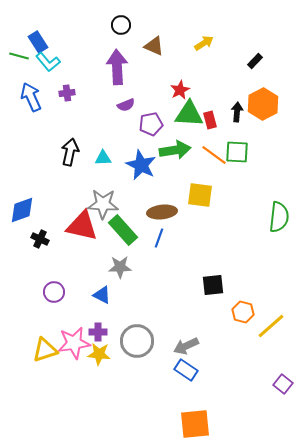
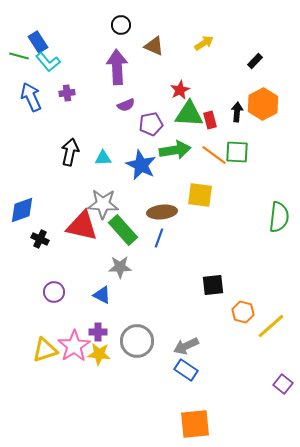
pink star at (74, 343): moved 3 px down; rotated 24 degrees counterclockwise
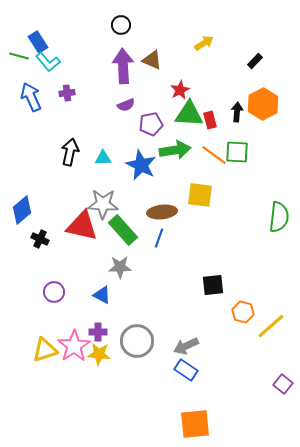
brown triangle at (154, 46): moved 2 px left, 14 px down
purple arrow at (117, 67): moved 6 px right, 1 px up
blue diamond at (22, 210): rotated 20 degrees counterclockwise
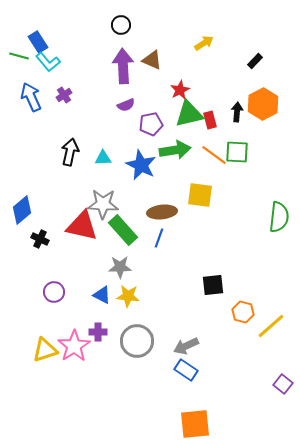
purple cross at (67, 93): moved 3 px left, 2 px down; rotated 28 degrees counterclockwise
green triangle at (189, 114): rotated 16 degrees counterclockwise
yellow star at (99, 354): moved 29 px right, 58 px up
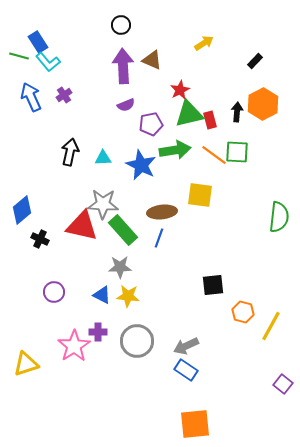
yellow line at (271, 326): rotated 20 degrees counterclockwise
yellow triangle at (45, 350): moved 19 px left, 14 px down
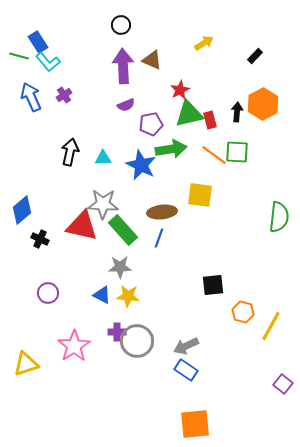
black rectangle at (255, 61): moved 5 px up
green arrow at (175, 150): moved 4 px left, 1 px up
purple circle at (54, 292): moved 6 px left, 1 px down
purple cross at (98, 332): moved 19 px right
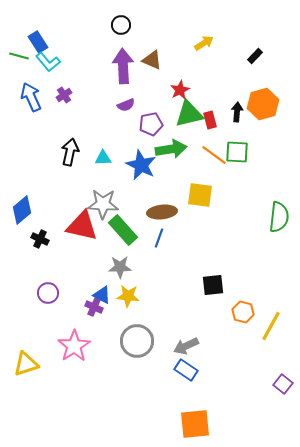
orange hexagon at (263, 104): rotated 12 degrees clockwise
purple cross at (117, 332): moved 23 px left, 25 px up; rotated 24 degrees clockwise
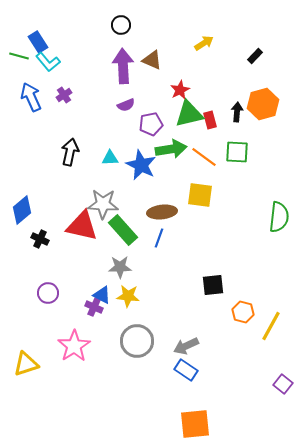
orange line at (214, 155): moved 10 px left, 2 px down
cyan triangle at (103, 158): moved 7 px right
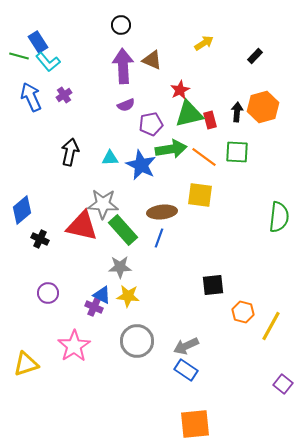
orange hexagon at (263, 104): moved 3 px down
